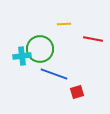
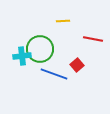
yellow line: moved 1 px left, 3 px up
red square: moved 27 px up; rotated 24 degrees counterclockwise
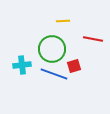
green circle: moved 12 px right
cyan cross: moved 9 px down
red square: moved 3 px left, 1 px down; rotated 24 degrees clockwise
